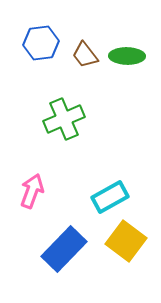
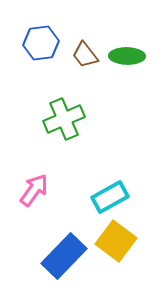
pink arrow: moved 2 px right, 1 px up; rotated 16 degrees clockwise
yellow square: moved 10 px left
blue rectangle: moved 7 px down
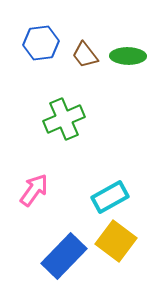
green ellipse: moved 1 px right
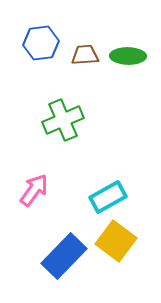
brown trapezoid: rotated 124 degrees clockwise
green cross: moved 1 px left, 1 px down
cyan rectangle: moved 2 px left
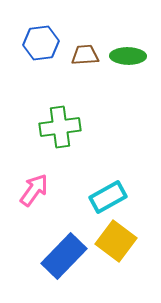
green cross: moved 3 px left, 7 px down; rotated 15 degrees clockwise
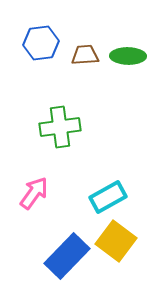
pink arrow: moved 3 px down
blue rectangle: moved 3 px right
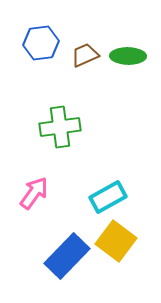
brown trapezoid: rotated 20 degrees counterclockwise
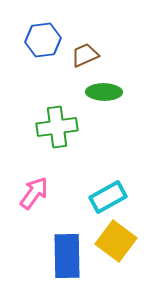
blue hexagon: moved 2 px right, 3 px up
green ellipse: moved 24 px left, 36 px down
green cross: moved 3 px left
blue rectangle: rotated 45 degrees counterclockwise
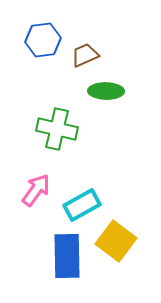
green ellipse: moved 2 px right, 1 px up
green cross: moved 2 px down; rotated 21 degrees clockwise
pink arrow: moved 2 px right, 3 px up
cyan rectangle: moved 26 px left, 8 px down
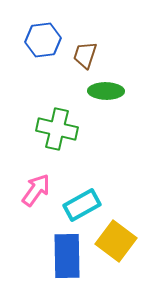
brown trapezoid: rotated 48 degrees counterclockwise
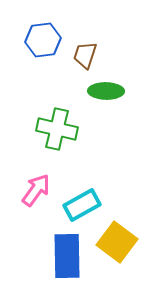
yellow square: moved 1 px right, 1 px down
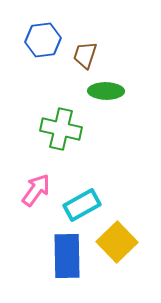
green cross: moved 4 px right
yellow square: rotated 9 degrees clockwise
